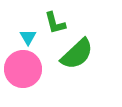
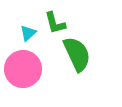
cyan triangle: moved 4 px up; rotated 18 degrees clockwise
green semicircle: rotated 72 degrees counterclockwise
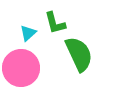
green semicircle: moved 2 px right
pink circle: moved 2 px left, 1 px up
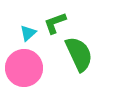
green L-shape: rotated 85 degrees clockwise
pink circle: moved 3 px right
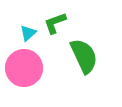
green semicircle: moved 5 px right, 2 px down
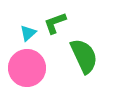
pink circle: moved 3 px right
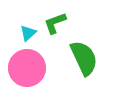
green semicircle: moved 2 px down
